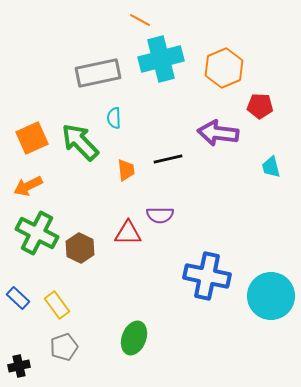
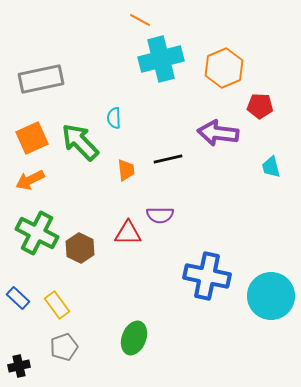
gray rectangle: moved 57 px left, 6 px down
orange arrow: moved 2 px right, 6 px up
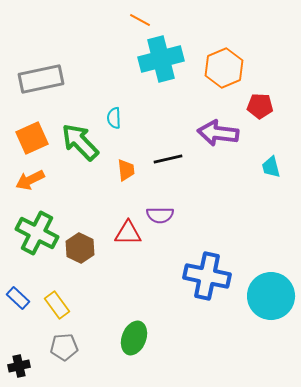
gray pentagon: rotated 16 degrees clockwise
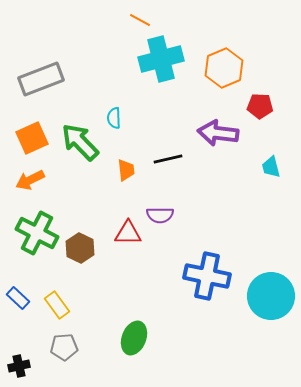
gray rectangle: rotated 9 degrees counterclockwise
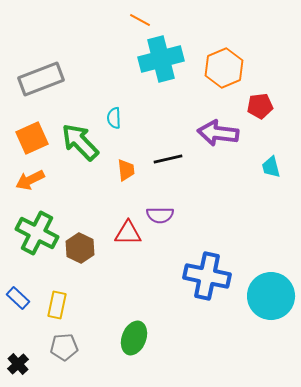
red pentagon: rotated 10 degrees counterclockwise
yellow rectangle: rotated 48 degrees clockwise
black cross: moved 1 px left, 2 px up; rotated 30 degrees counterclockwise
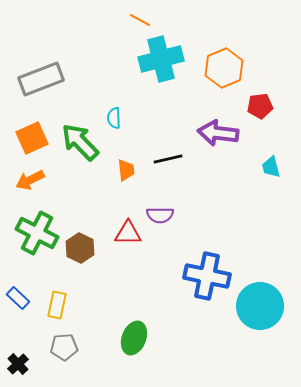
cyan circle: moved 11 px left, 10 px down
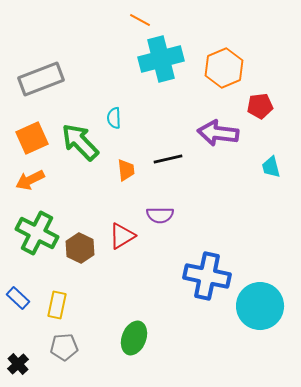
red triangle: moved 6 px left, 3 px down; rotated 32 degrees counterclockwise
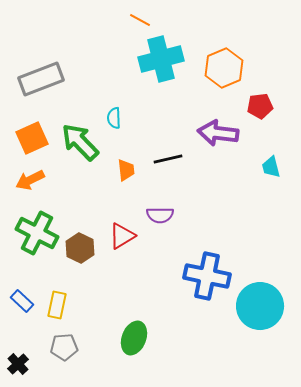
blue rectangle: moved 4 px right, 3 px down
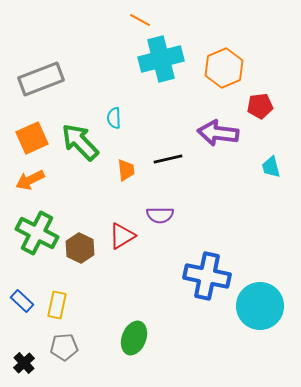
black cross: moved 6 px right, 1 px up
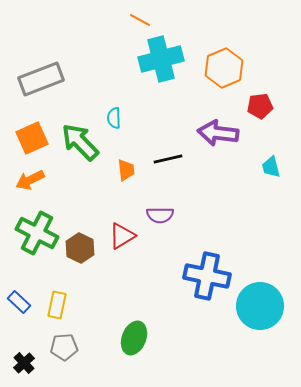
blue rectangle: moved 3 px left, 1 px down
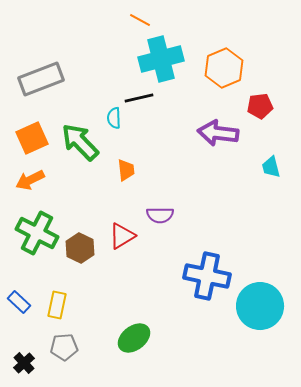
black line: moved 29 px left, 61 px up
green ellipse: rotated 32 degrees clockwise
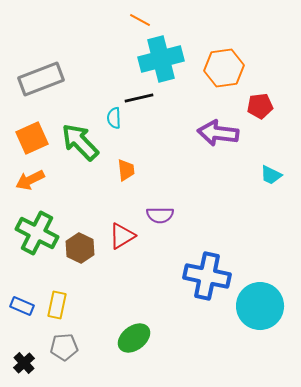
orange hexagon: rotated 15 degrees clockwise
cyan trapezoid: moved 8 px down; rotated 50 degrees counterclockwise
blue rectangle: moved 3 px right, 4 px down; rotated 20 degrees counterclockwise
